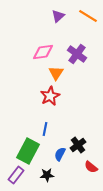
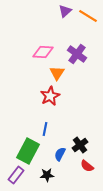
purple triangle: moved 7 px right, 5 px up
pink diamond: rotated 10 degrees clockwise
orange triangle: moved 1 px right
black cross: moved 2 px right
red semicircle: moved 4 px left, 1 px up
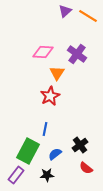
blue semicircle: moved 5 px left; rotated 24 degrees clockwise
red semicircle: moved 1 px left, 2 px down
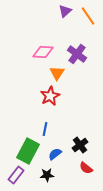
orange line: rotated 24 degrees clockwise
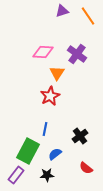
purple triangle: moved 3 px left; rotated 24 degrees clockwise
black cross: moved 9 px up
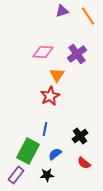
purple cross: rotated 18 degrees clockwise
orange triangle: moved 2 px down
red semicircle: moved 2 px left, 5 px up
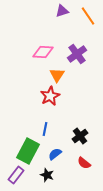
black star: rotated 24 degrees clockwise
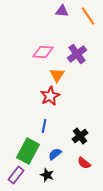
purple triangle: rotated 24 degrees clockwise
blue line: moved 1 px left, 3 px up
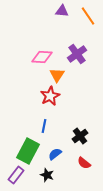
pink diamond: moved 1 px left, 5 px down
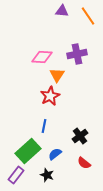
purple cross: rotated 24 degrees clockwise
green rectangle: rotated 20 degrees clockwise
